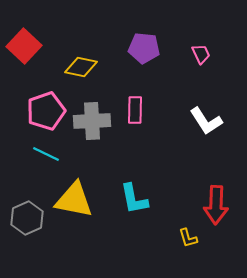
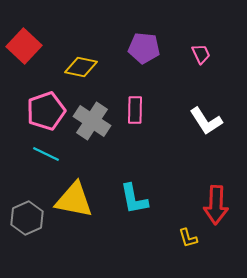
gray cross: rotated 36 degrees clockwise
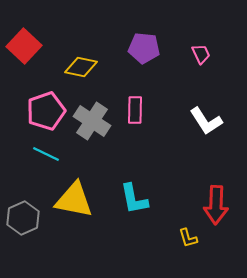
gray hexagon: moved 4 px left
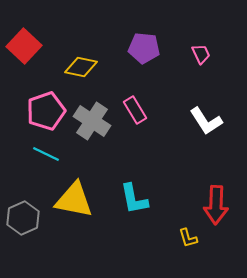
pink rectangle: rotated 32 degrees counterclockwise
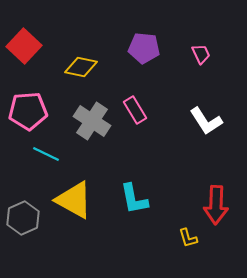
pink pentagon: moved 18 px left; rotated 15 degrees clockwise
yellow triangle: rotated 18 degrees clockwise
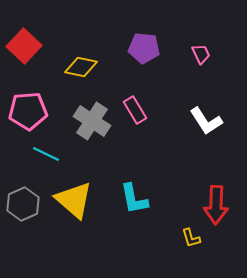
yellow triangle: rotated 12 degrees clockwise
gray hexagon: moved 14 px up
yellow L-shape: moved 3 px right
